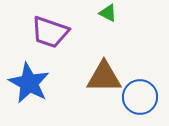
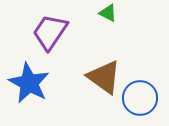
purple trapezoid: rotated 105 degrees clockwise
brown triangle: rotated 36 degrees clockwise
blue circle: moved 1 px down
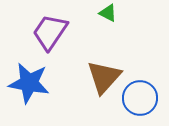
brown triangle: rotated 36 degrees clockwise
blue star: rotated 18 degrees counterclockwise
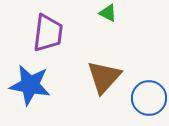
purple trapezoid: moved 2 px left, 1 px down; rotated 153 degrees clockwise
blue star: moved 1 px right, 2 px down
blue circle: moved 9 px right
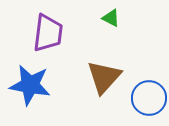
green triangle: moved 3 px right, 5 px down
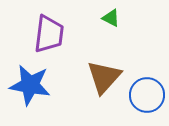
purple trapezoid: moved 1 px right, 1 px down
blue circle: moved 2 px left, 3 px up
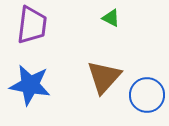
purple trapezoid: moved 17 px left, 9 px up
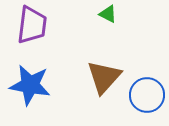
green triangle: moved 3 px left, 4 px up
